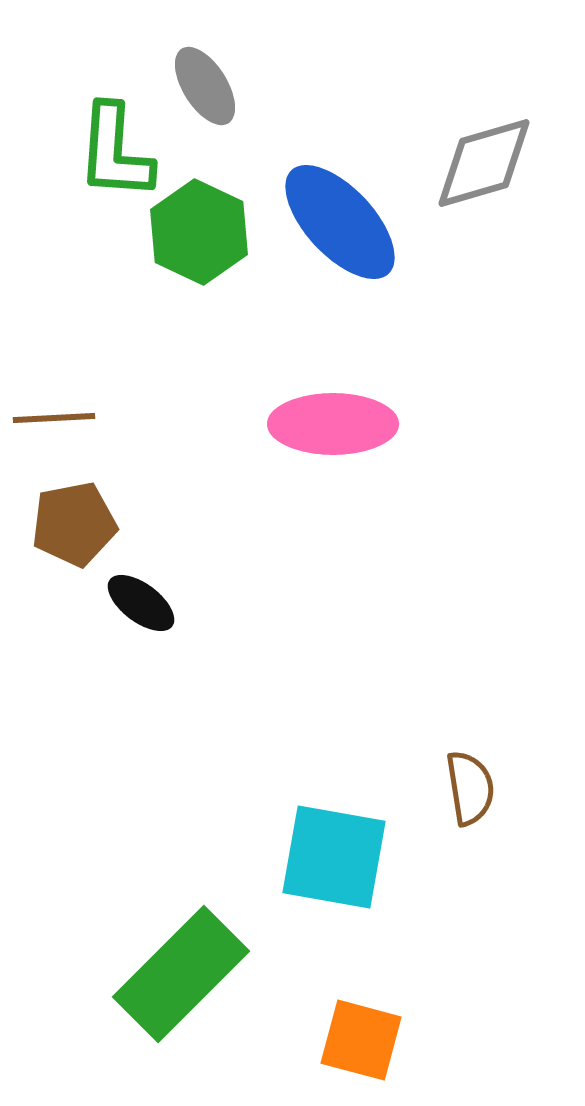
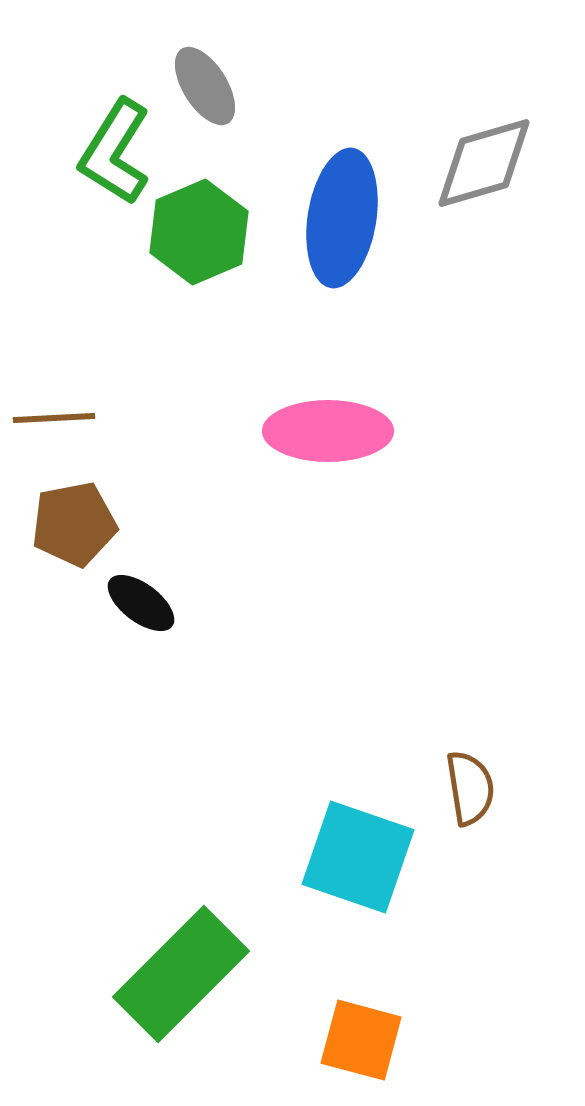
green L-shape: rotated 28 degrees clockwise
blue ellipse: moved 2 px right, 4 px up; rotated 52 degrees clockwise
green hexagon: rotated 12 degrees clockwise
pink ellipse: moved 5 px left, 7 px down
cyan square: moved 24 px right; rotated 9 degrees clockwise
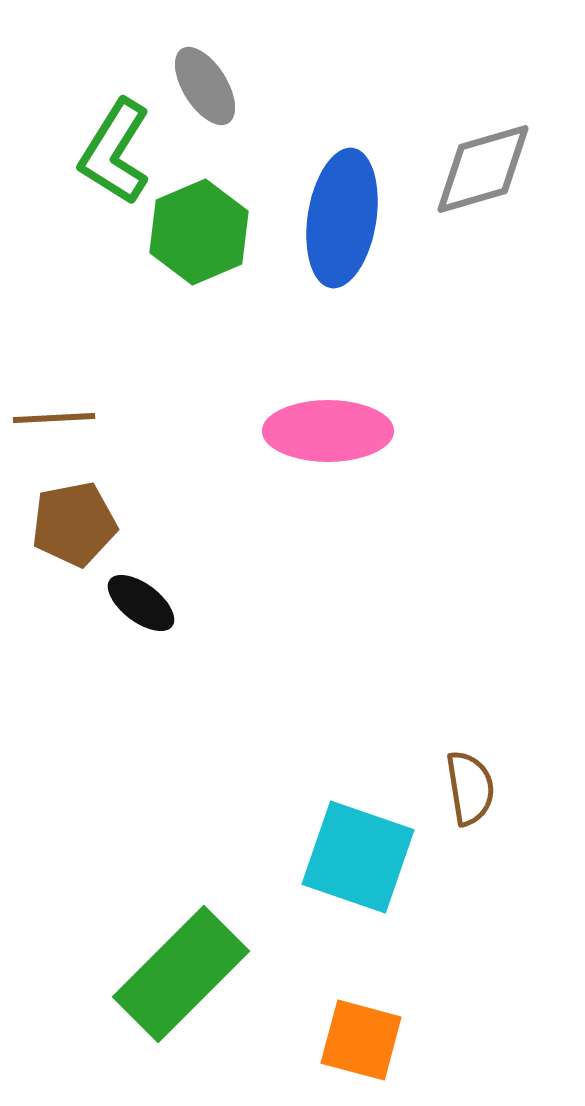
gray diamond: moved 1 px left, 6 px down
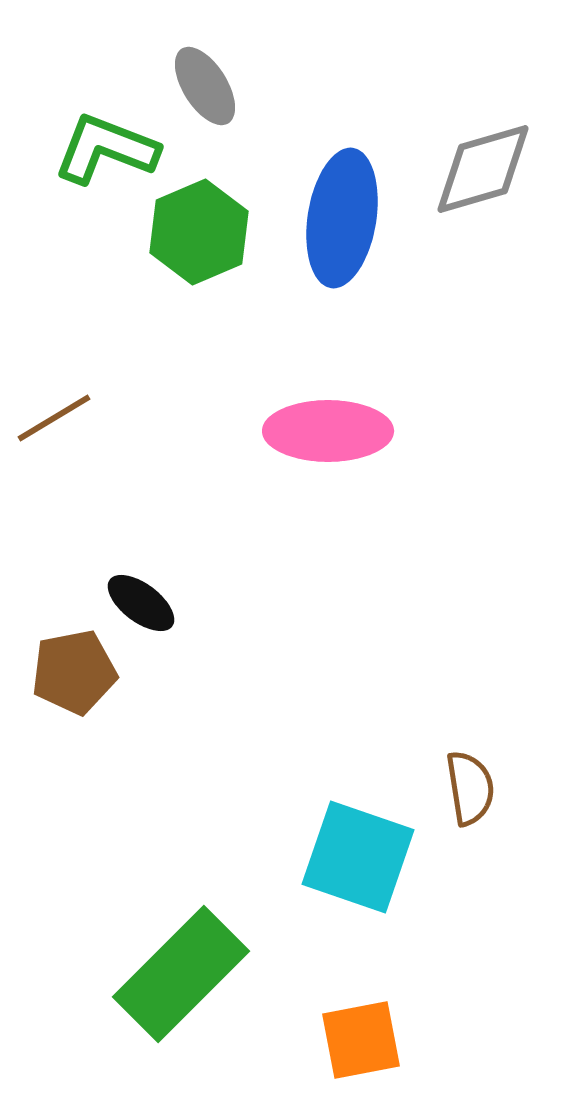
green L-shape: moved 9 px left, 3 px up; rotated 79 degrees clockwise
brown line: rotated 28 degrees counterclockwise
brown pentagon: moved 148 px down
orange square: rotated 26 degrees counterclockwise
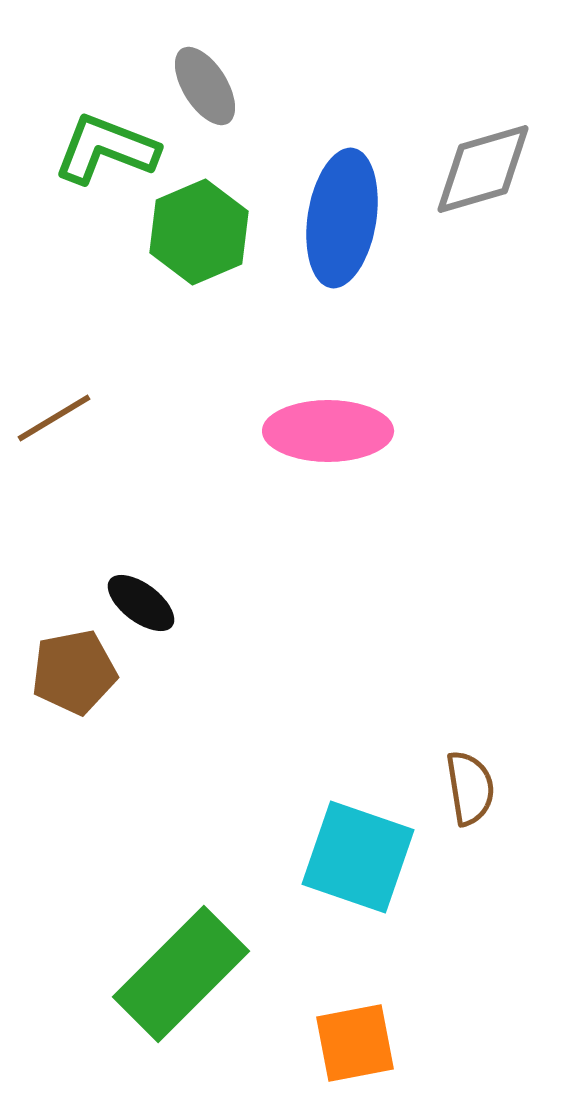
orange square: moved 6 px left, 3 px down
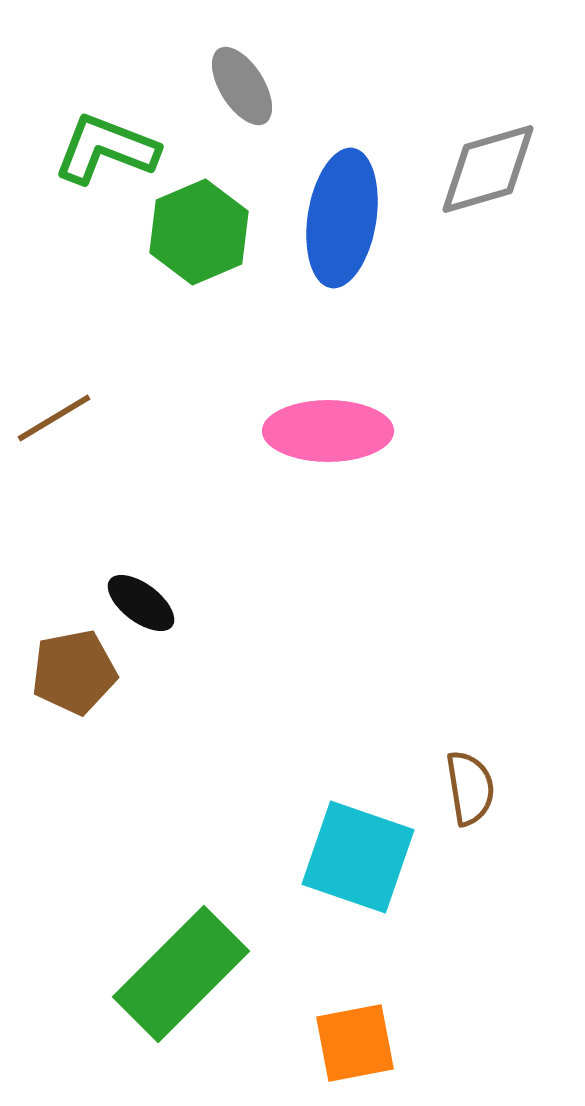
gray ellipse: moved 37 px right
gray diamond: moved 5 px right
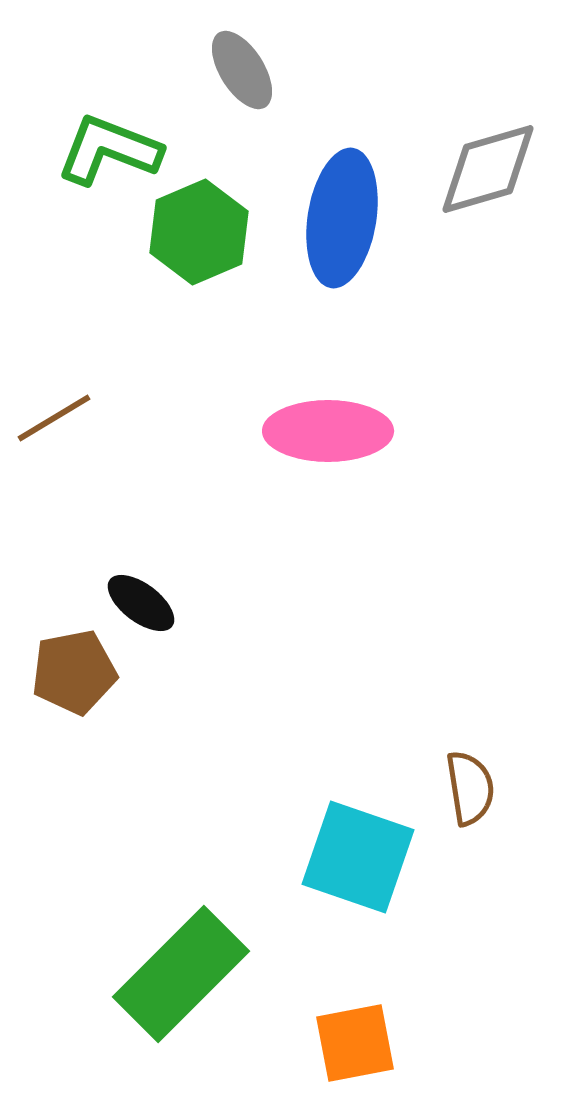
gray ellipse: moved 16 px up
green L-shape: moved 3 px right, 1 px down
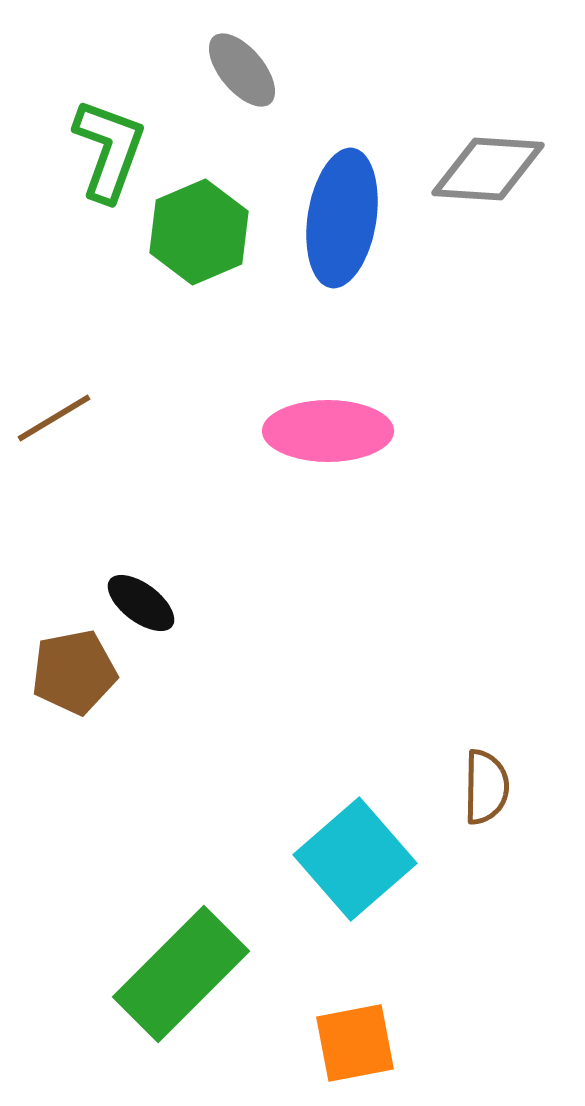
gray ellipse: rotated 8 degrees counterclockwise
green L-shape: rotated 89 degrees clockwise
gray diamond: rotated 20 degrees clockwise
brown semicircle: moved 16 px right, 1 px up; rotated 10 degrees clockwise
cyan square: moved 3 px left, 2 px down; rotated 30 degrees clockwise
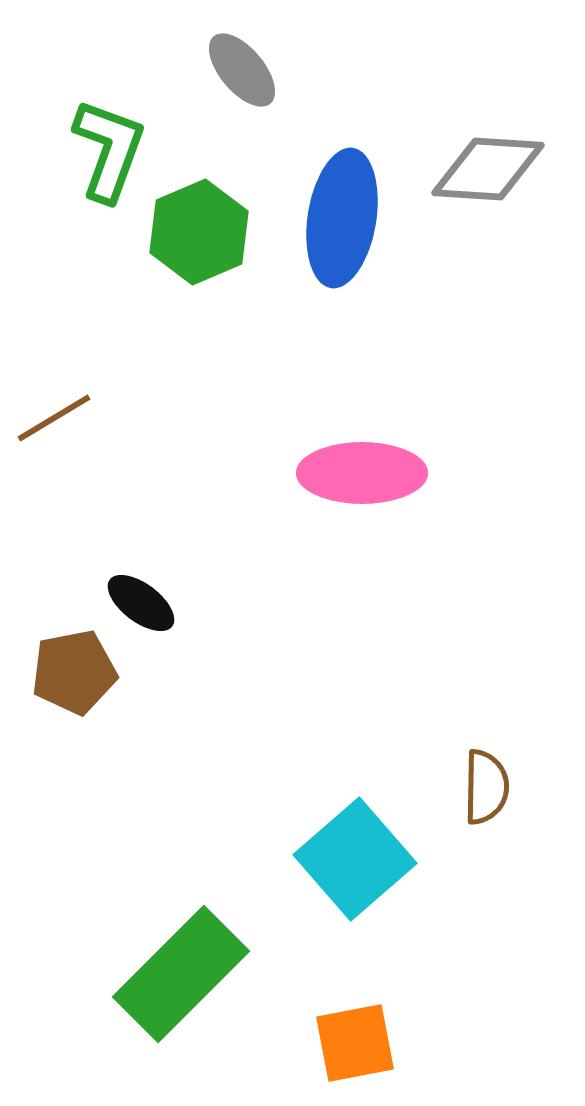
pink ellipse: moved 34 px right, 42 px down
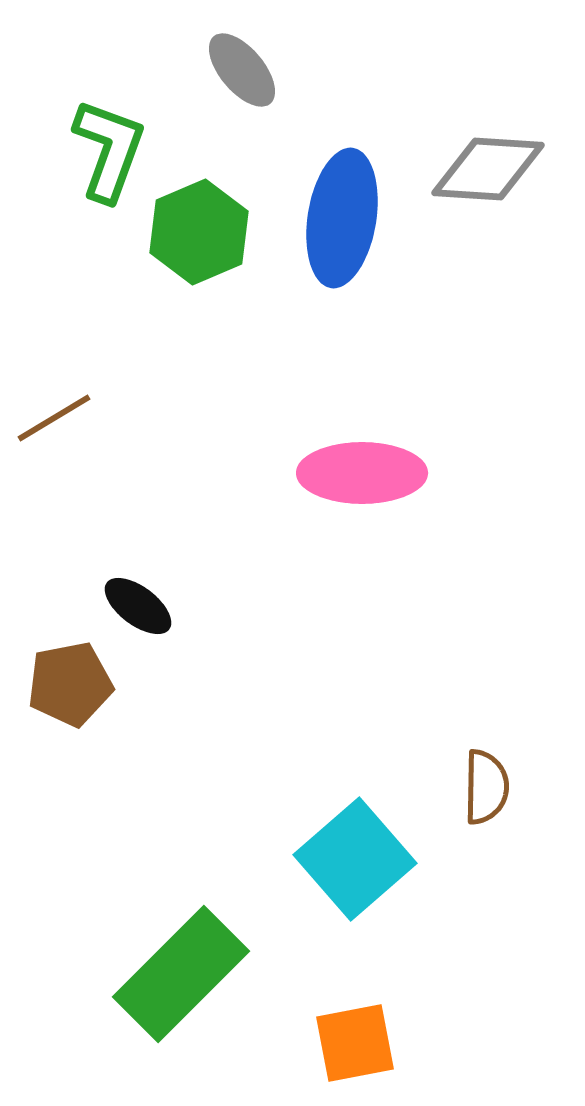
black ellipse: moved 3 px left, 3 px down
brown pentagon: moved 4 px left, 12 px down
